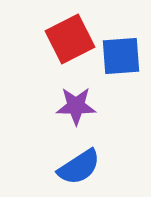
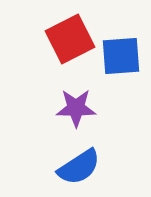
purple star: moved 2 px down
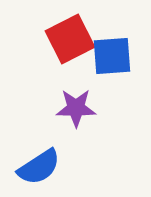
blue square: moved 9 px left
blue semicircle: moved 40 px left
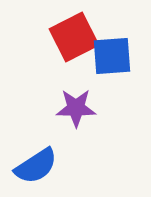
red square: moved 4 px right, 2 px up
blue semicircle: moved 3 px left, 1 px up
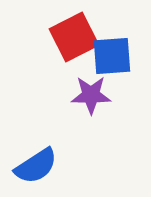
purple star: moved 15 px right, 13 px up
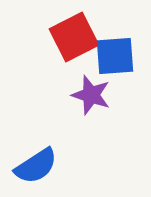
blue square: moved 3 px right
purple star: rotated 18 degrees clockwise
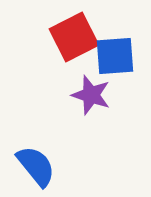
blue semicircle: rotated 96 degrees counterclockwise
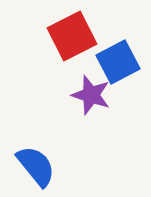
red square: moved 2 px left, 1 px up
blue square: moved 3 px right, 6 px down; rotated 24 degrees counterclockwise
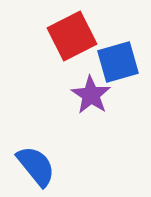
blue square: rotated 12 degrees clockwise
purple star: rotated 15 degrees clockwise
